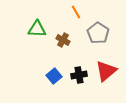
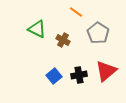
orange line: rotated 24 degrees counterclockwise
green triangle: rotated 24 degrees clockwise
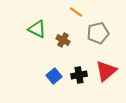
gray pentagon: rotated 25 degrees clockwise
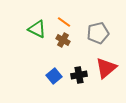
orange line: moved 12 px left, 10 px down
red triangle: moved 3 px up
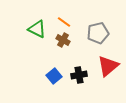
red triangle: moved 2 px right, 2 px up
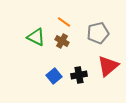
green triangle: moved 1 px left, 8 px down
brown cross: moved 1 px left, 1 px down
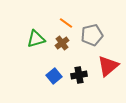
orange line: moved 2 px right, 1 px down
gray pentagon: moved 6 px left, 2 px down
green triangle: moved 2 px down; rotated 42 degrees counterclockwise
brown cross: moved 2 px down; rotated 24 degrees clockwise
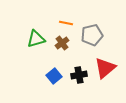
orange line: rotated 24 degrees counterclockwise
red triangle: moved 3 px left, 2 px down
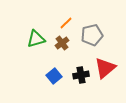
orange line: rotated 56 degrees counterclockwise
black cross: moved 2 px right
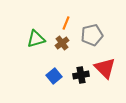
orange line: rotated 24 degrees counterclockwise
red triangle: rotated 35 degrees counterclockwise
